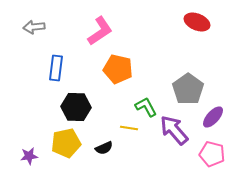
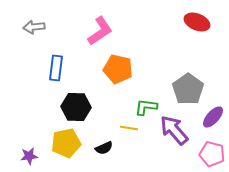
green L-shape: rotated 55 degrees counterclockwise
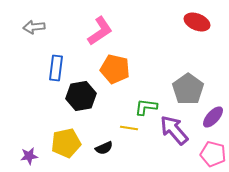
orange pentagon: moved 3 px left
black hexagon: moved 5 px right, 11 px up; rotated 12 degrees counterclockwise
pink pentagon: moved 1 px right
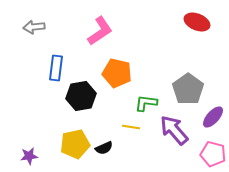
orange pentagon: moved 2 px right, 4 px down
green L-shape: moved 4 px up
yellow line: moved 2 px right, 1 px up
yellow pentagon: moved 9 px right, 1 px down
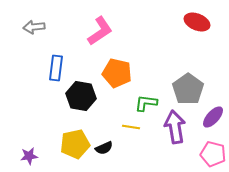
black hexagon: rotated 20 degrees clockwise
purple arrow: moved 1 px right, 3 px up; rotated 32 degrees clockwise
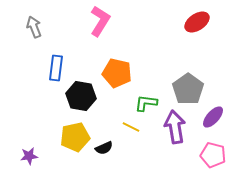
red ellipse: rotated 55 degrees counterclockwise
gray arrow: rotated 75 degrees clockwise
pink L-shape: moved 10 px up; rotated 24 degrees counterclockwise
yellow line: rotated 18 degrees clockwise
yellow pentagon: moved 7 px up
pink pentagon: moved 1 px down
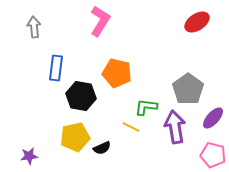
gray arrow: rotated 15 degrees clockwise
green L-shape: moved 4 px down
purple ellipse: moved 1 px down
black semicircle: moved 2 px left
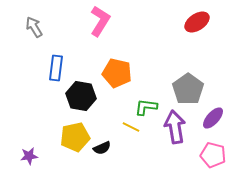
gray arrow: rotated 25 degrees counterclockwise
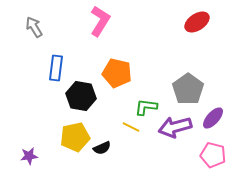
purple arrow: rotated 96 degrees counterclockwise
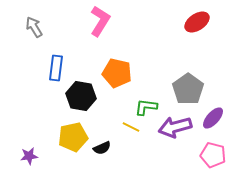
yellow pentagon: moved 2 px left
